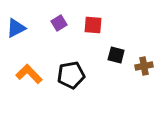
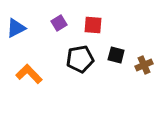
brown cross: moved 1 px up; rotated 12 degrees counterclockwise
black pentagon: moved 9 px right, 16 px up
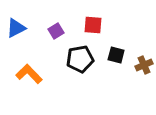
purple square: moved 3 px left, 8 px down
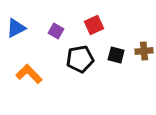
red square: moved 1 px right; rotated 30 degrees counterclockwise
purple square: rotated 28 degrees counterclockwise
brown cross: moved 14 px up; rotated 18 degrees clockwise
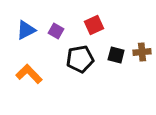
blue triangle: moved 10 px right, 2 px down
brown cross: moved 2 px left, 1 px down
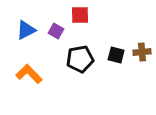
red square: moved 14 px left, 10 px up; rotated 24 degrees clockwise
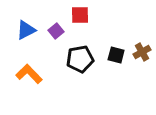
purple square: rotated 21 degrees clockwise
brown cross: rotated 24 degrees counterclockwise
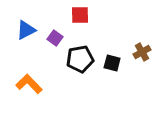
purple square: moved 1 px left, 7 px down; rotated 14 degrees counterclockwise
black square: moved 4 px left, 8 px down
orange L-shape: moved 10 px down
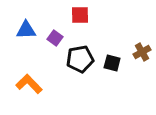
blue triangle: rotated 25 degrees clockwise
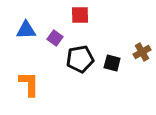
orange L-shape: rotated 44 degrees clockwise
